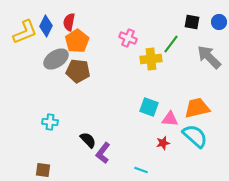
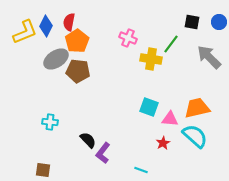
yellow cross: rotated 15 degrees clockwise
red star: rotated 16 degrees counterclockwise
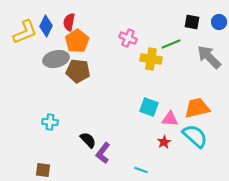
green line: rotated 30 degrees clockwise
gray ellipse: rotated 20 degrees clockwise
red star: moved 1 px right, 1 px up
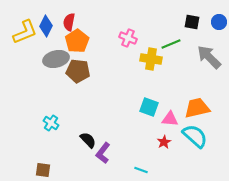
cyan cross: moved 1 px right, 1 px down; rotated 28 degrees clockwise
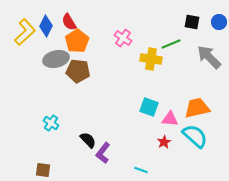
red semicircle: rotated 42 degrees counterclockwise
yellow L-shape: rotated 20 degrees counterclockwise
pink cross: moved 5 px left; rotated 12 degrees clockwise
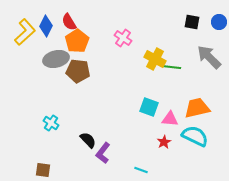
green line: moved 23 px down; rotated 30 degrees clockwise
yellow cross: moved 4 px right; rotated 20 degrees clockwise
cyan semicircle: rotated 16 degrees counterclockwise
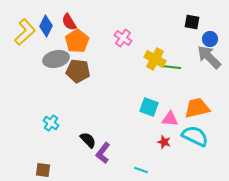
blue circle: moved 9 px left, 17 px down
red star: rotated 24 degrees counterclockwise
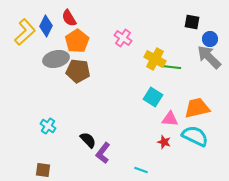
red semicircle: moved 4 px up
cyan square: moved 4 px right, 10 px up; rotated 12 degrees clockwise
cyan cross: moved 3 px left, 3 px down
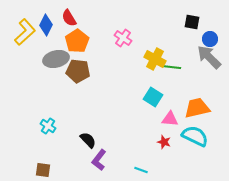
blue diamond: moved 1 px up
purple L-shape: moved 4 px left, 7 px down
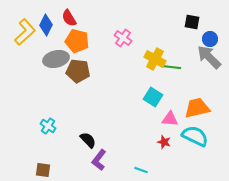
orange pentagon: rotated 25 degrees counterclockwise
